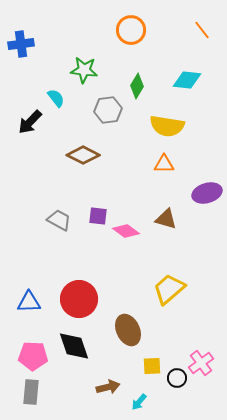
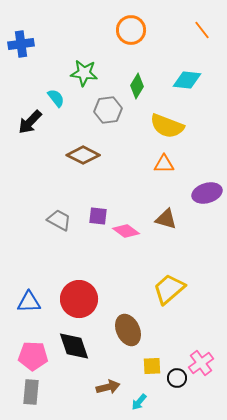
green star: moved 3 px down
yellow semicircle: rotated 12 degrees clockwise
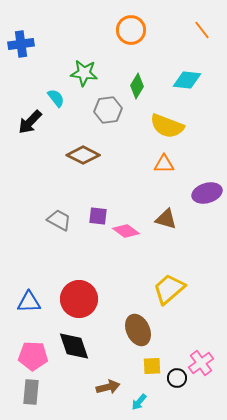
brown ellipse: moved 10 px right
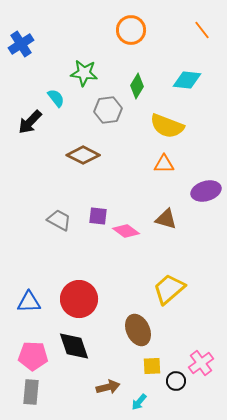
blue cross: rotated 25 degrees counterclockwise
purple ellipse: moved 1 px left, 2 px up
black circle: moved 1 px left, 3 px down
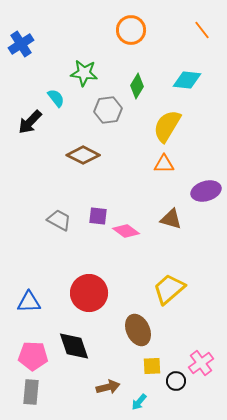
yellow semicircle: rotated 100 degrees clockwise
brown triangle: moved 5 px right
red circle: moved 10 px right, 6 px up
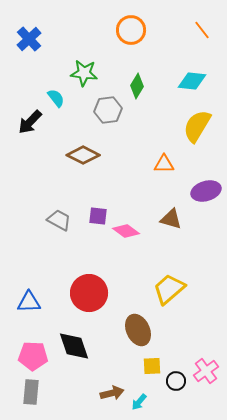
blue cross: moved 8 px right, 5 px up; rotated 10 degrees counterclockwise
cyan diamond: moved 5 px right, 1 px down
yellow semicircle: moved 30 px right
pink cross: moved 5 px right, 8 px down
brown arrow: moved 4 px right, 6 px down
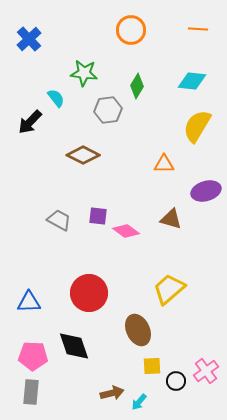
orange line: moved 4 px left, 1 px up; rotated 48 degrees counterclockwise
